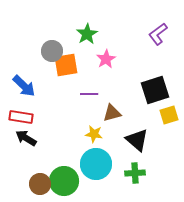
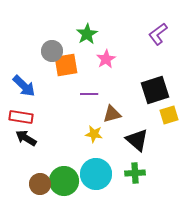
brown triangle: moved 1 px down
cyan circle: moved 10 px down
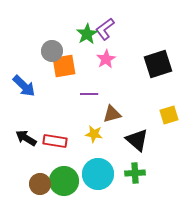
purple L-shape: moved 53 px left, 5 px up
orange square: moved 2 px left, 1 px down
black square: moved 3 px right, 26 px up
red rectangle: moved 34 px right, 24 px down
cyan circle: moved 2 px right
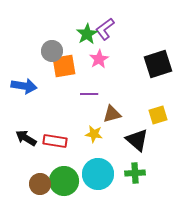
pink star: moved 7 px left
blue arrow: rotated 35 degrees counterclockwise
yellow square: moved 11 px left
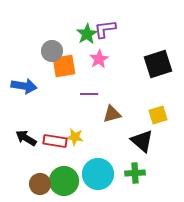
purple L-shape: rotated 30 degrees clockwise
yellow star: moved 19 px left, 3 px down
black triangle: moved 5 px right, 1 px down
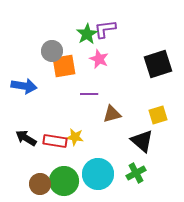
pink star: rotated 18 degrees counterclockwise
green cross: moved 1 px right; rotated 24 degrees counterclockwise
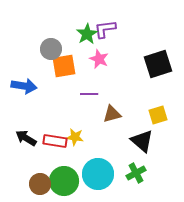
gray circle: moved 1 px left, 2 px up
